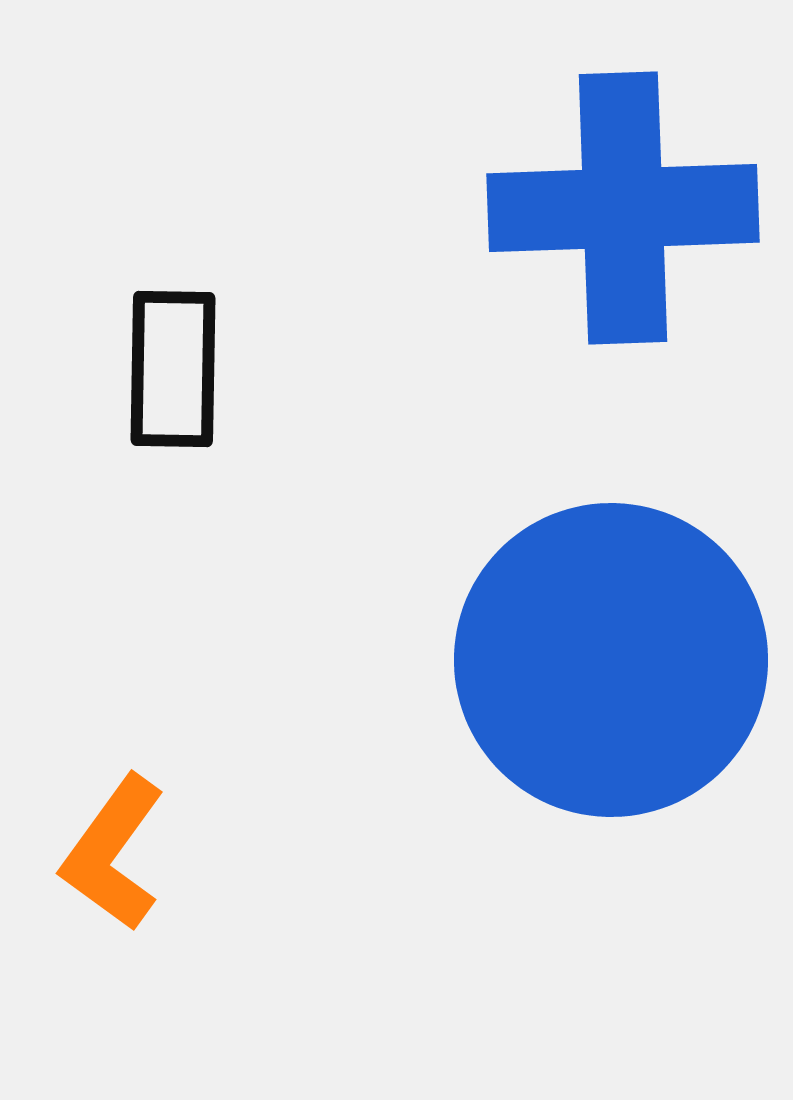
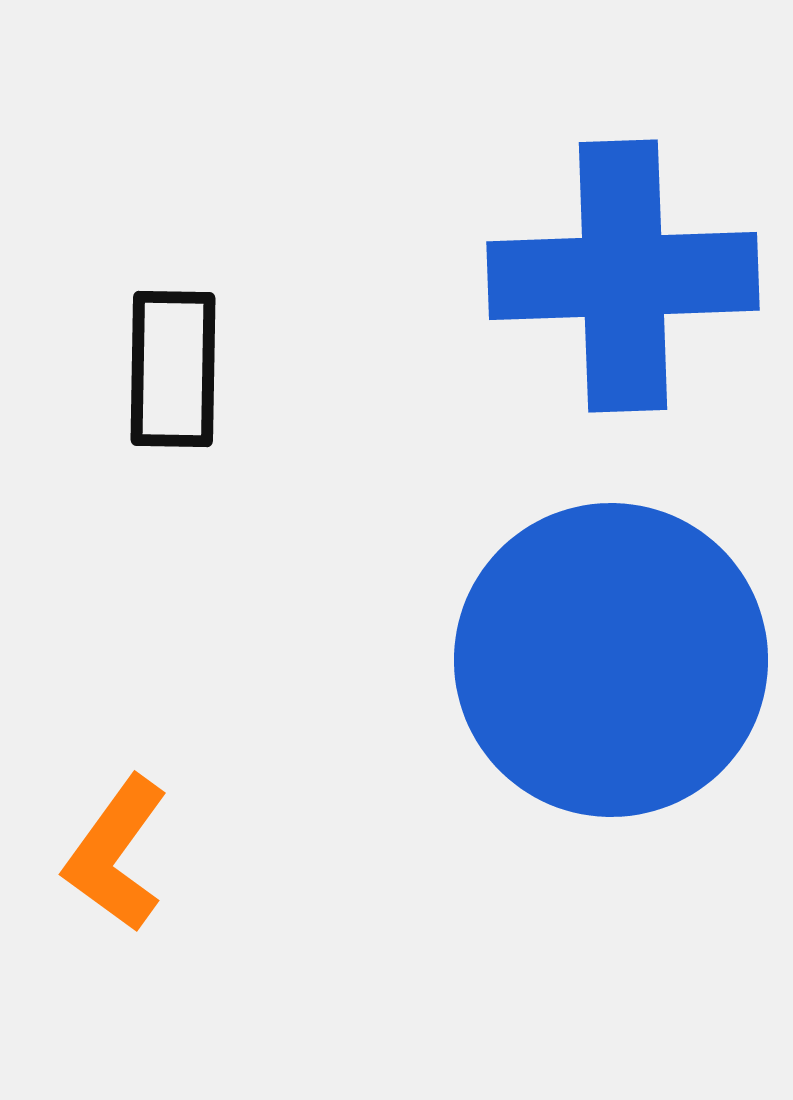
blue cross: moved 68 px down
orange L-shape: moved 3 px right, 1 px down
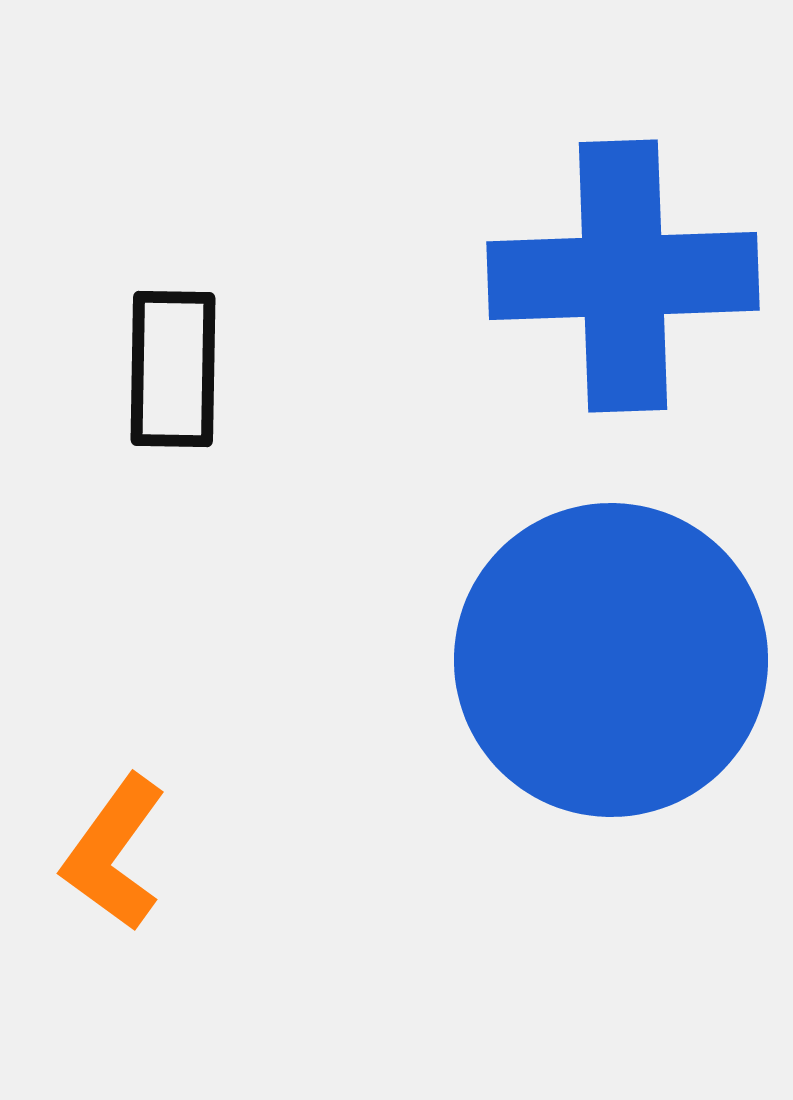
orange L-shape: moved 2 px left, 1 px up
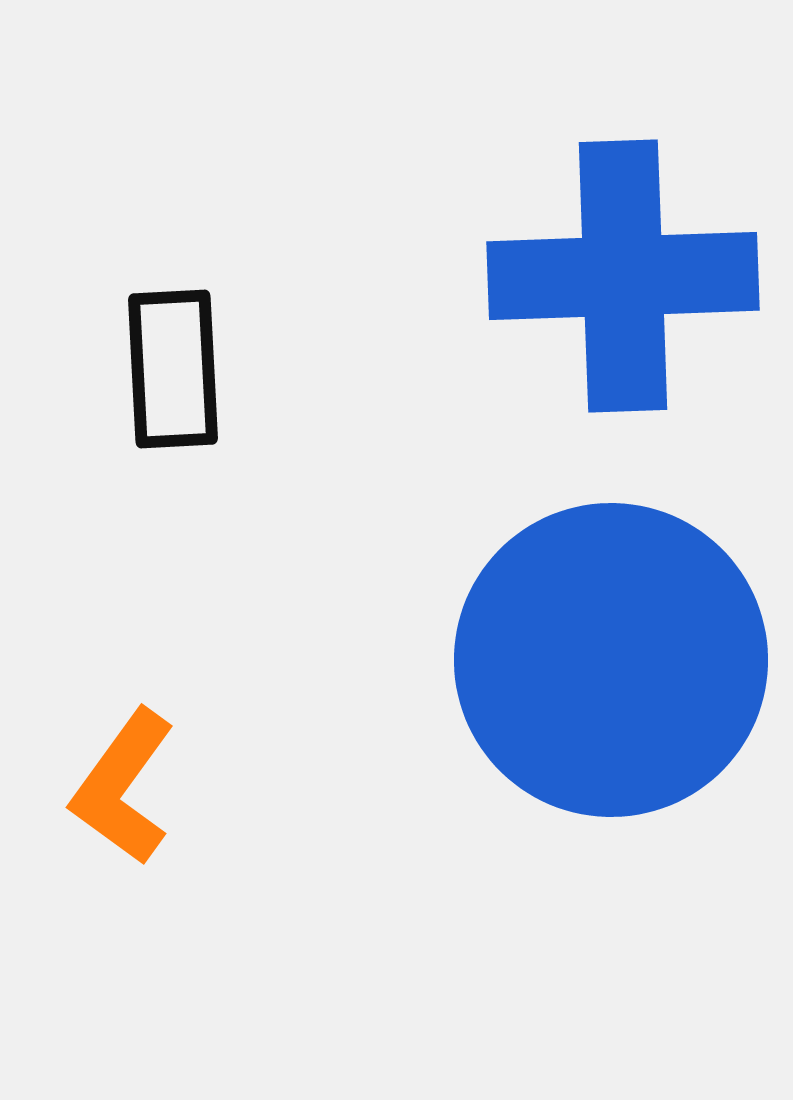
black rectangle: rotated 4 degrees counterclockwise
orange L-shape: moved 9 px right, 66 px up
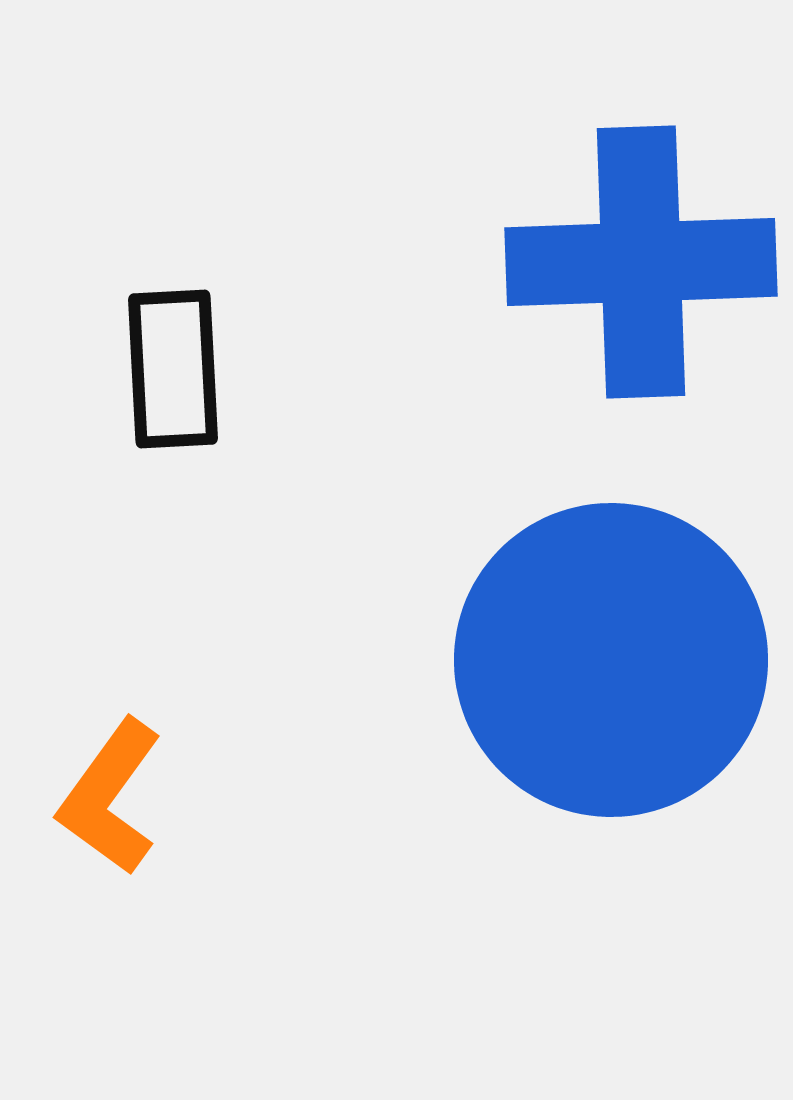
blue cross: moved 18 px right, 14 px up
orange L-shape: moved 13 px left, 10 px down
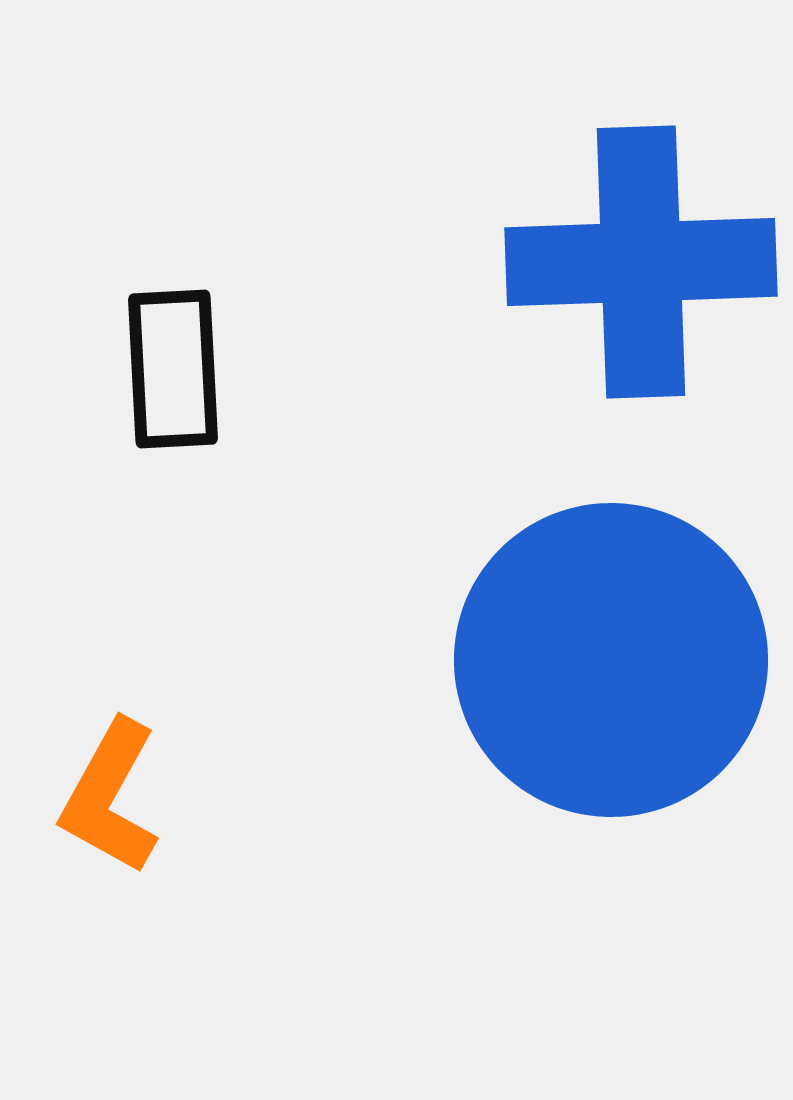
orange L-shape: rotated 7 degrees counterclockwise
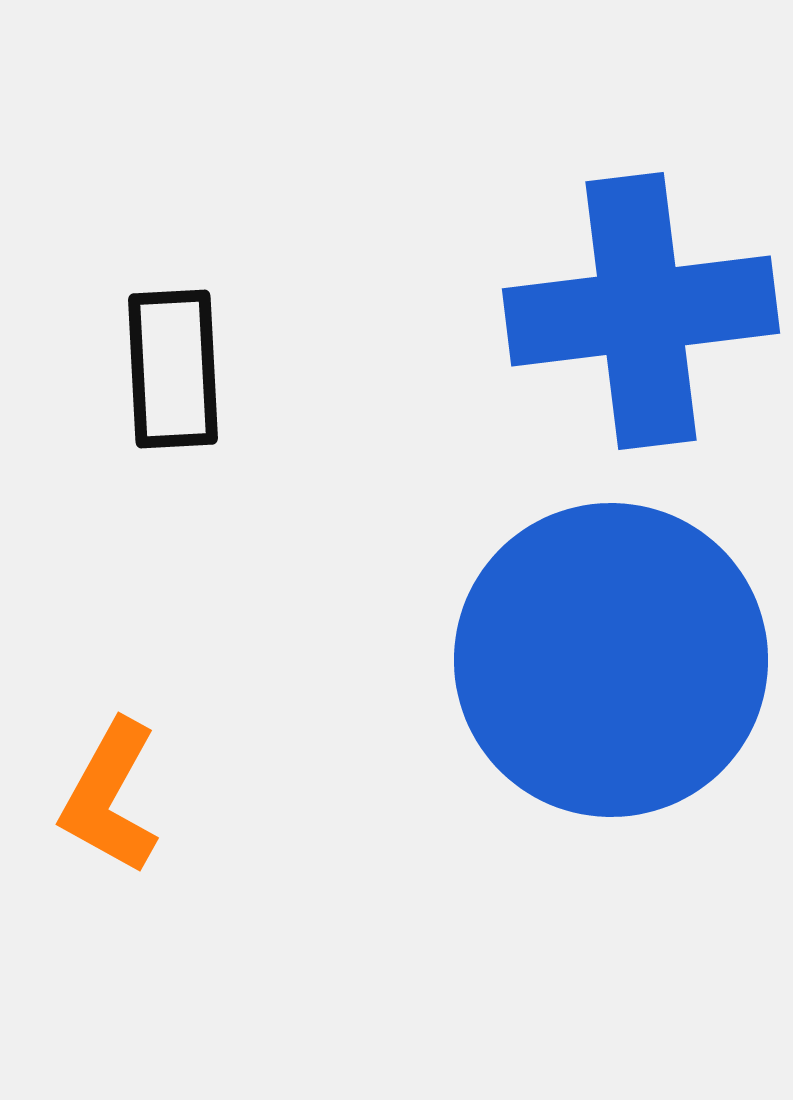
blue cross: moved 49 px down; rotated 5 degrees counterclockwise
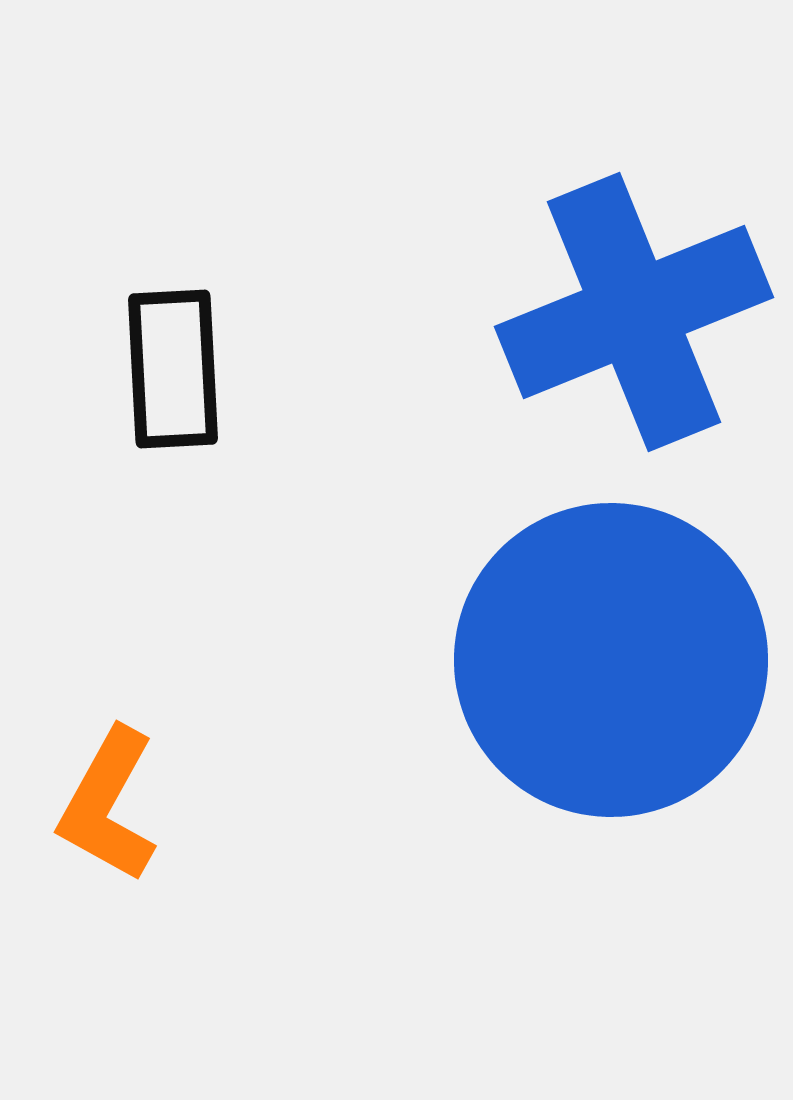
blue cross: moved 7 px left, 1 px down; rotated 15 degrees counterclockwise
orange L-shape: moved 2 px left, 8 px down
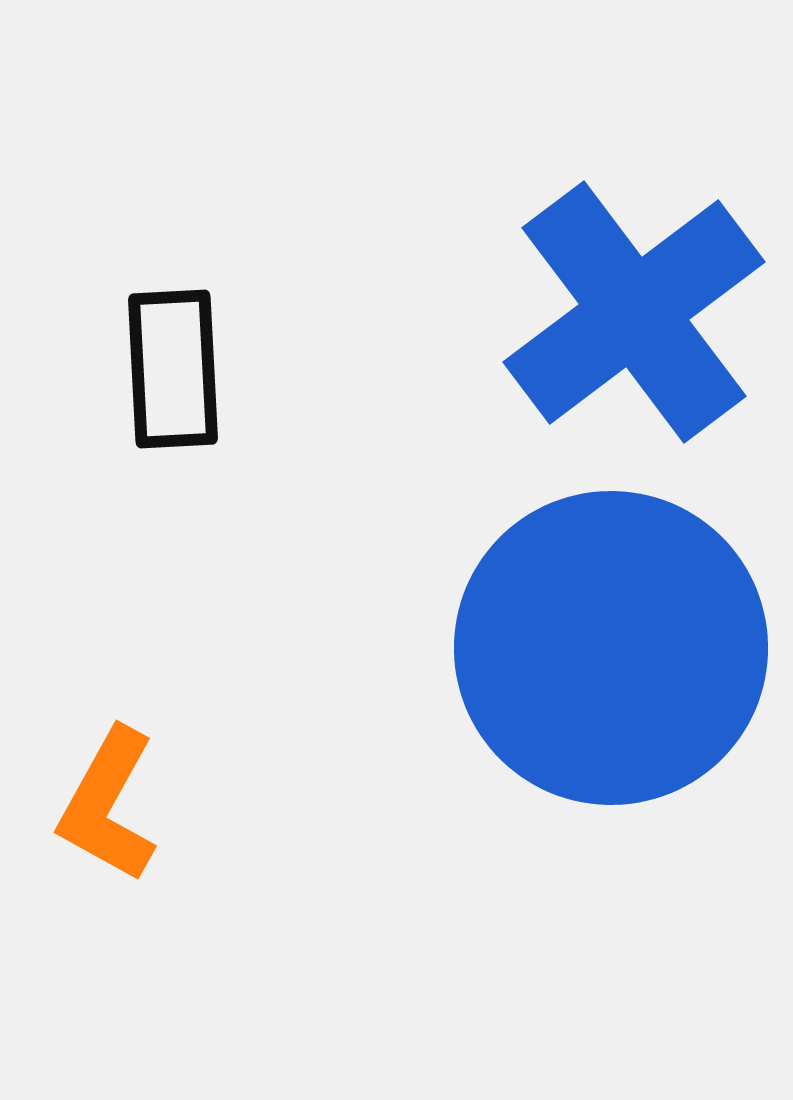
blue cross: rotated 15 degrees counterclockwise
blue circle: moved 12 px up
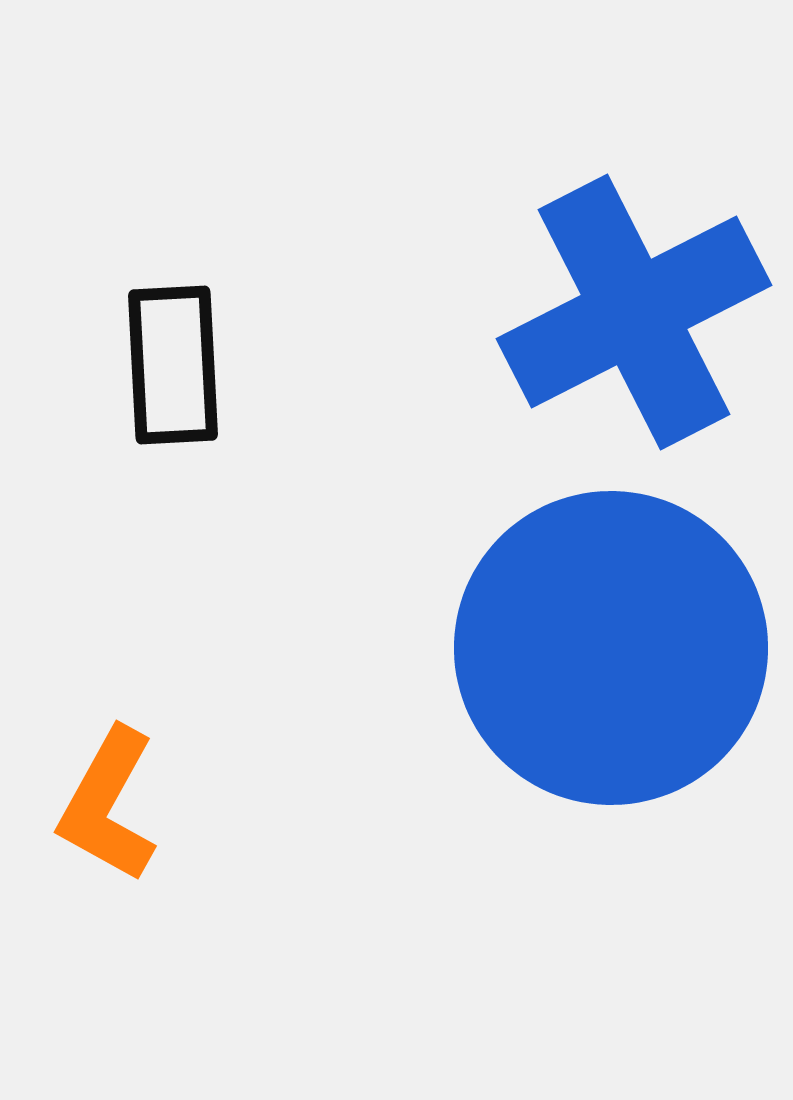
blue cross: rotated 10 degrees clockwise
black rectangle: moved 4 px up
